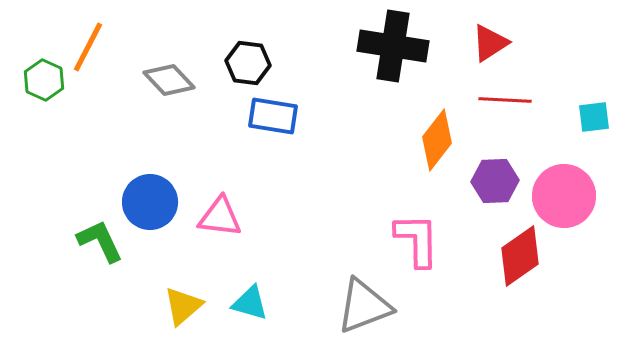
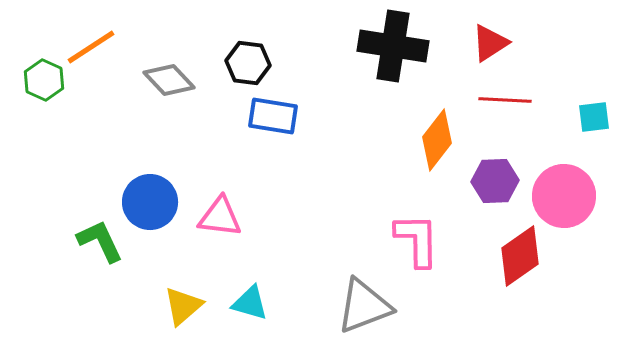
orange line: moved 3 px right; rotated 30 degrees clockwise
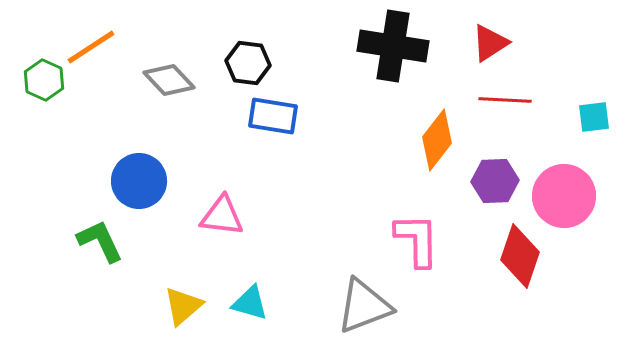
blue circle: moved 11 px left, 21 px up
pink triangle: moved 2 px right, 1 px up
red diamond: rotated 36 degrees counterclockwise
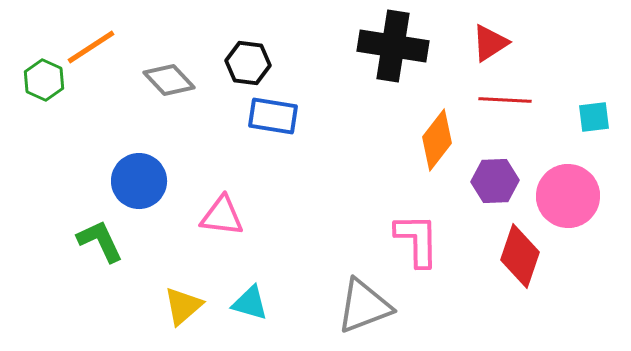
pink circle: moved 4 px right
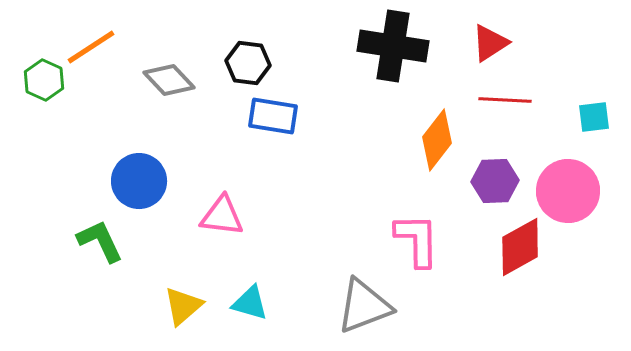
pink circle: moved 5 px up
red diamond: moved 9 px up; rotated 42 degrees clockwise
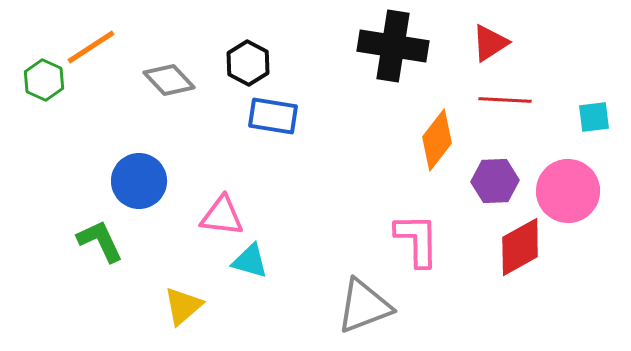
black hexagon: rotated 21 degrees clockwise
cyan triangle: moved 42 px up
